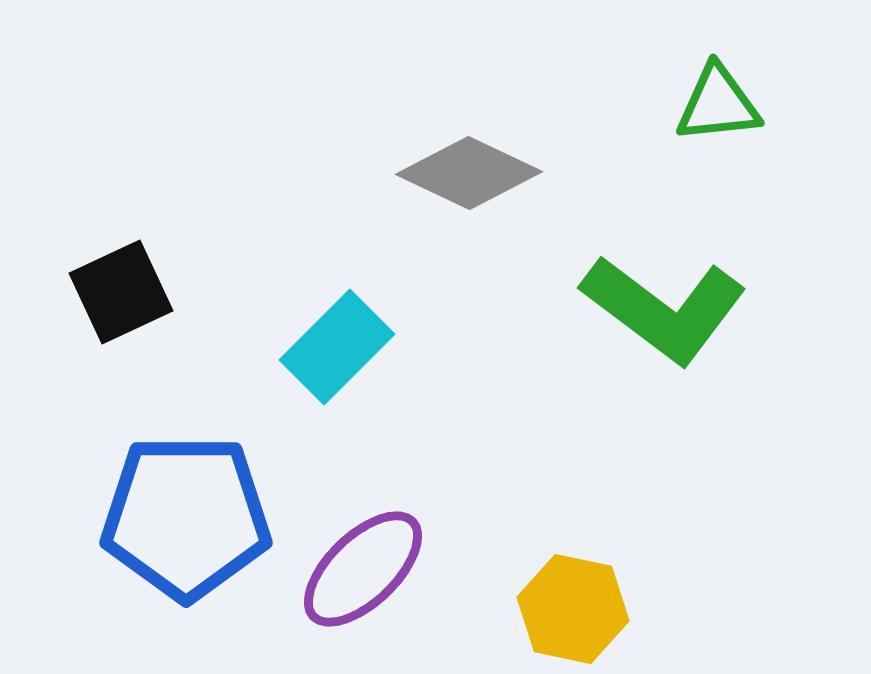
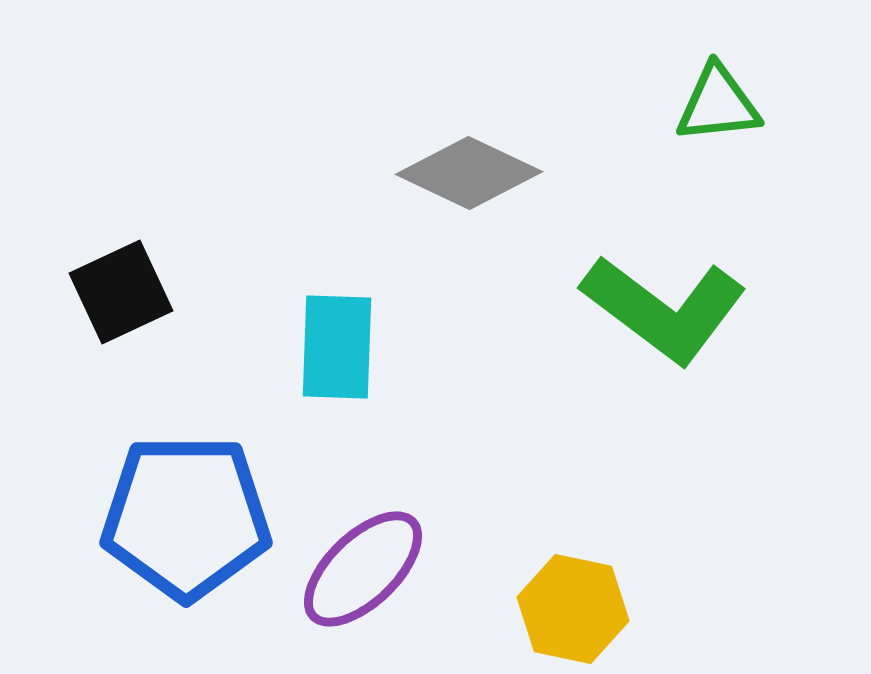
cyan rectangle: rotated 43 degrees counterclockwise
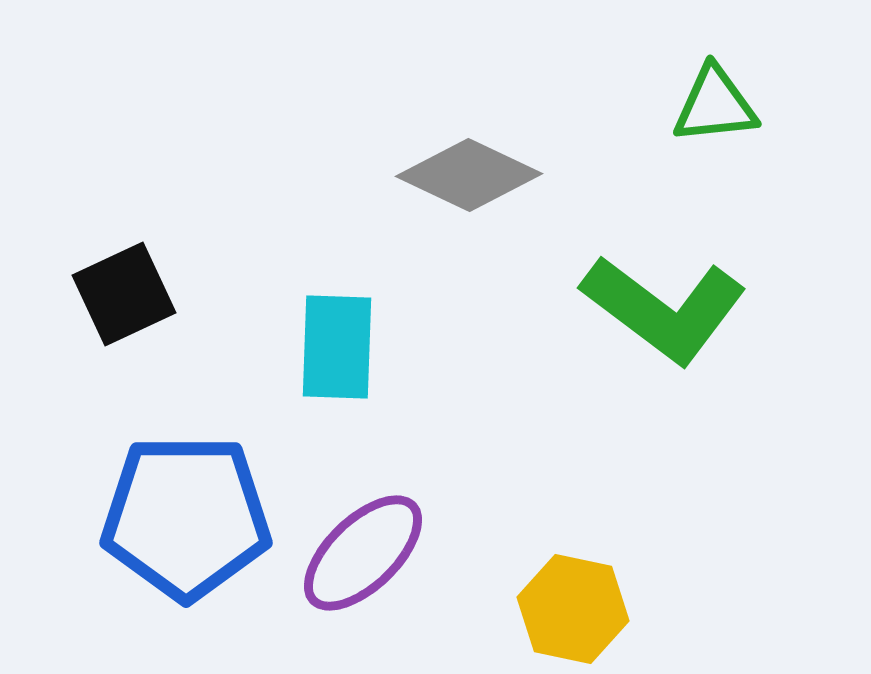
green triangle: moved 3 px left, 1 px down
gray diamond: moved 2 px down
black square: moved 3 px right, 2 px down
purple ellipse: moved 16 px up
